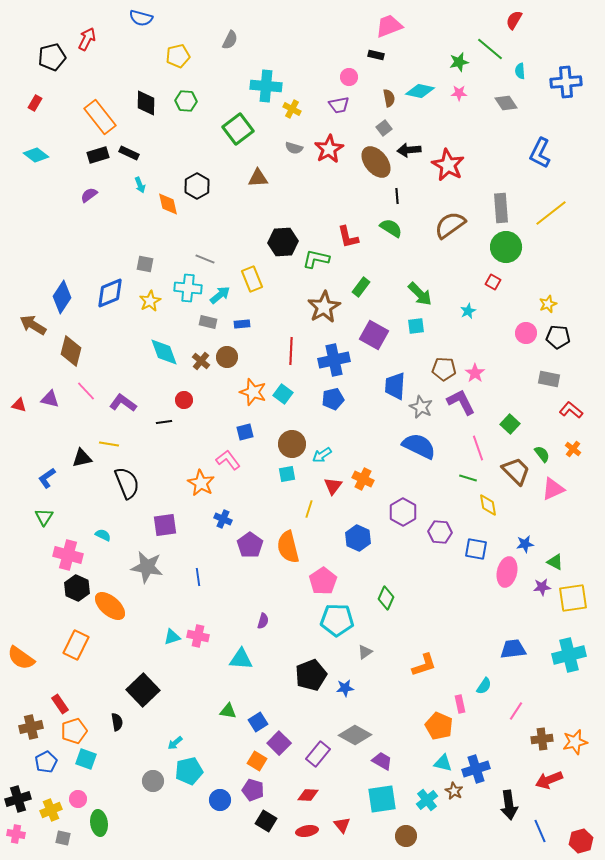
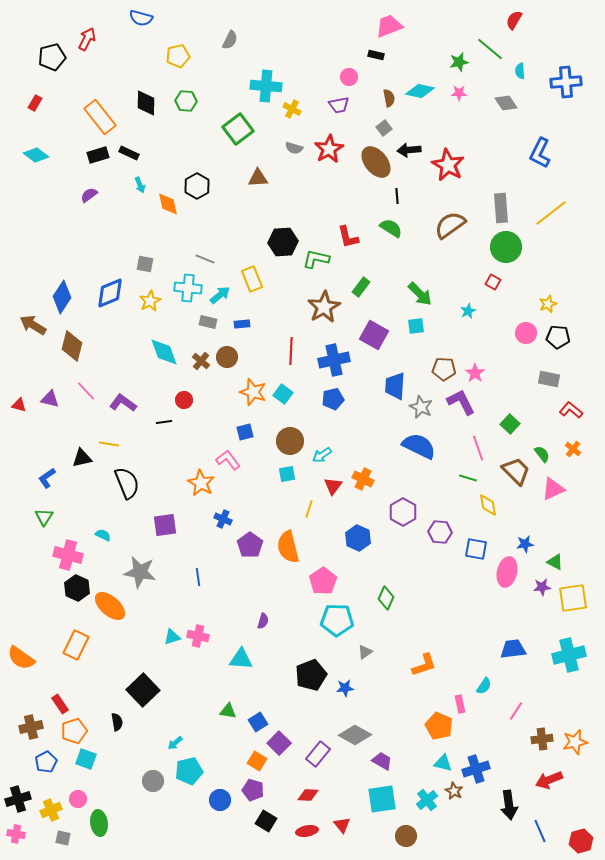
brown diamond at (71, 351): moved 1 px right, 5 px up
brown circle at (292, 444): moved 2 px left, 3 px up
gray star at (147, 567): moved 7 px left, 5 px down
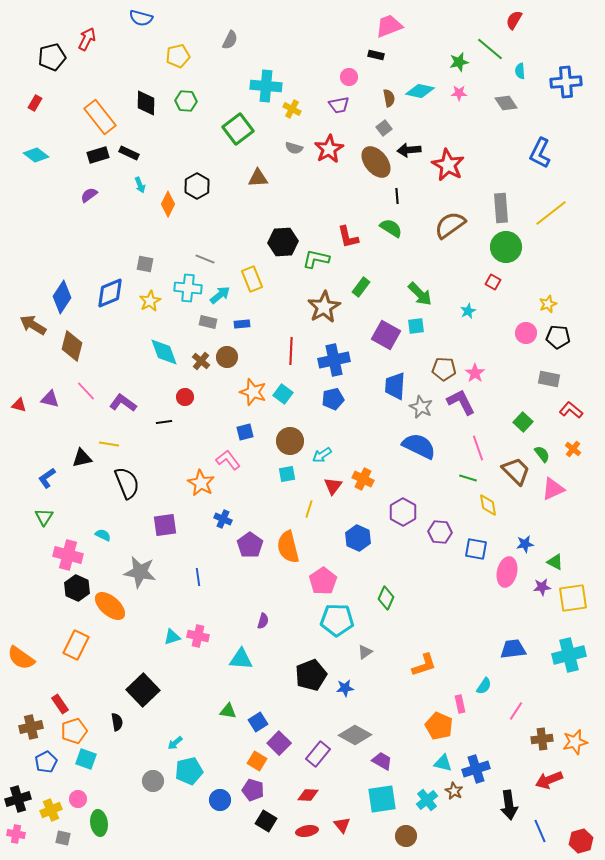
orange diamond at (168, 204): rotated 40 degrees clockwise
purple square at (374, 335): moved 12 px right
red circle at (184, 400): moved 1 px right, 3 px up
green square at (510, 424): moved 13 px right, 2 px up
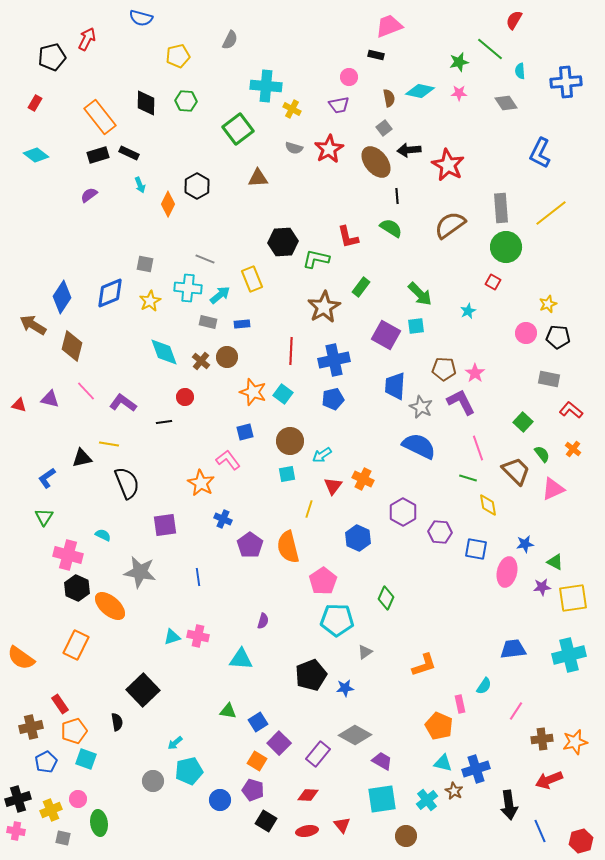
pink cross at (16, 834): moved 3 px up
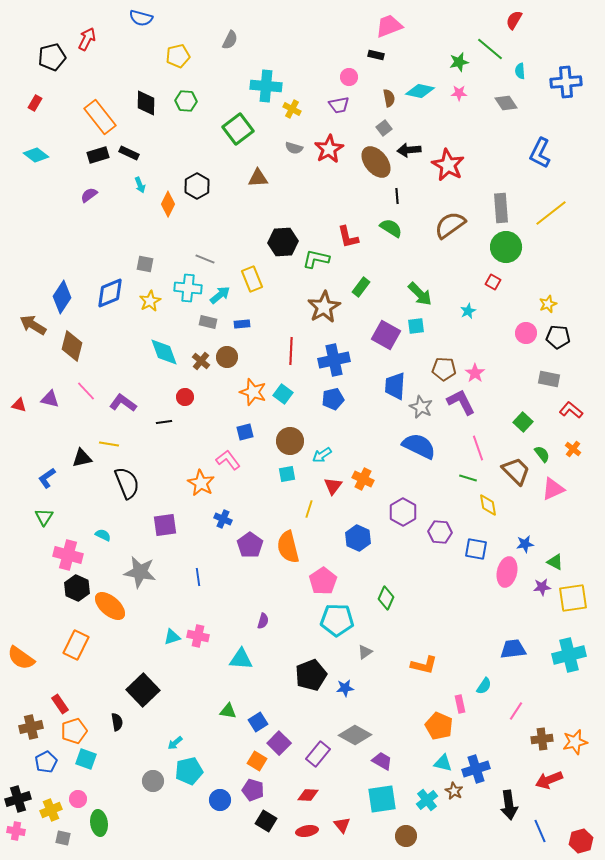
orange L-shape at (424, 665): rotated 32 degrees clockwise
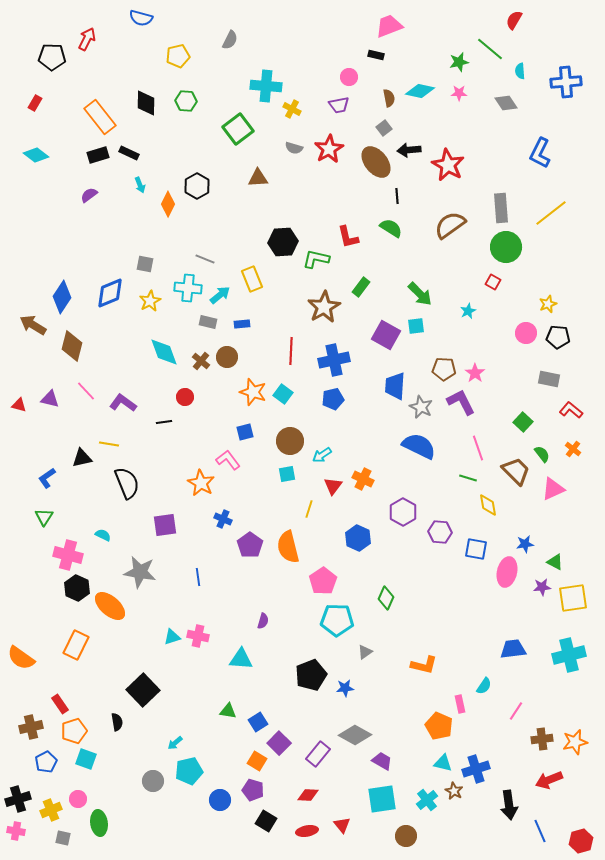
black pentagon at (52, 57): rotated 16 degrees clockwise
